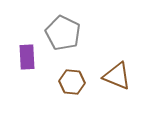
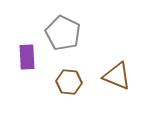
brown hexagon: moved 3 px left
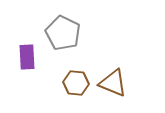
brown triangle: moved 4 px left, 7 px down
brown hexagon: moved 7 px right, 1 px down
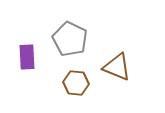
gray pentagon: moved 7 px right, 6 px down
brown triangle: moved 4 px right, 16 px up
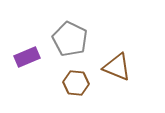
purple rectangle: rotated 70 degrees clockwise
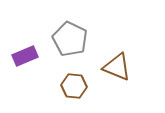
purple rectangle: moved 2 px left, 1 px up
brown hexagon: moved 2 px left, 3 px down
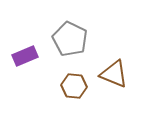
brown triangle: moved 3 px left, 7 px down
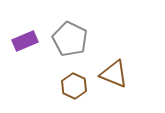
purple rectangle: moved 15 px up
brown hexagon: rotated 20 degrees clockwise
